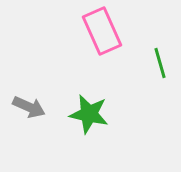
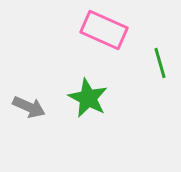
pink rectangle: moved 2 px right, 1 px up; rotated 42 degrees counterclockwise
green star: moved 1 px left, 16 px up; rotated 15 degrees clockwise
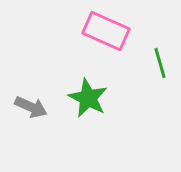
pink rectangle: moved 2 px right, 1 px down
gray arrow: moved 2 px right
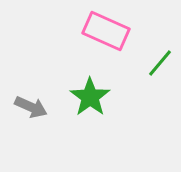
green line: rotated 56 degrees clockwise
green star: moved 2 px right, 1 px up; rotated 9 degrees clockwise
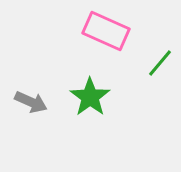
gray arrow: moved 5 px up
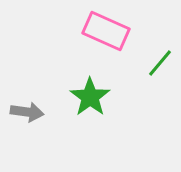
gray arrow: moved 4 px left, 10 px down; rotated 16 degrees counterclockwise
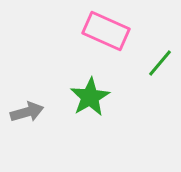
green star: rotated 6 degrees clockwise
gray arrow: rotated 24 degrees counterclockwise
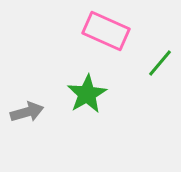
green star: moved 3 px left, 3 px up
